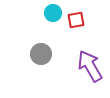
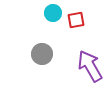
gray circle: moved 1 px right
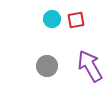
cyan circle: moved 1 px left, 6 px down
gray circle: moved 5 px right, 12 px down
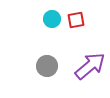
purple arrow: rotated 80 degrees clockwise
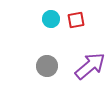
cyan circle: moved 1 px left
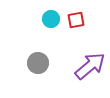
gray circle: moved 9 px left, 3 px up
